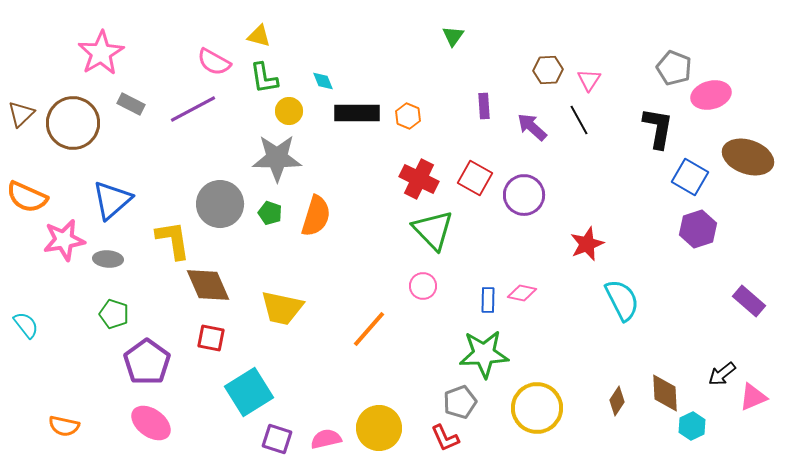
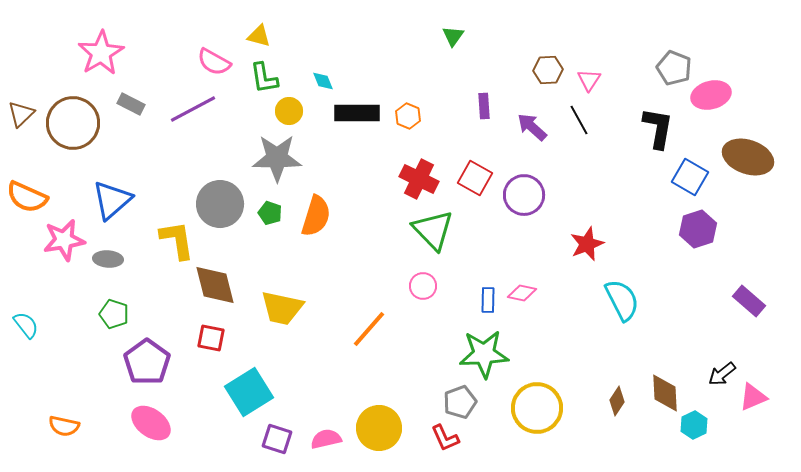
yellow L-shape at (173, 240): moved 4 px right
brown diamond at (208, 285): moved 7 px right; rotated 9 degrees clockwise
cyan hexagon at (692, 426): moved 2 px right, 1 px up
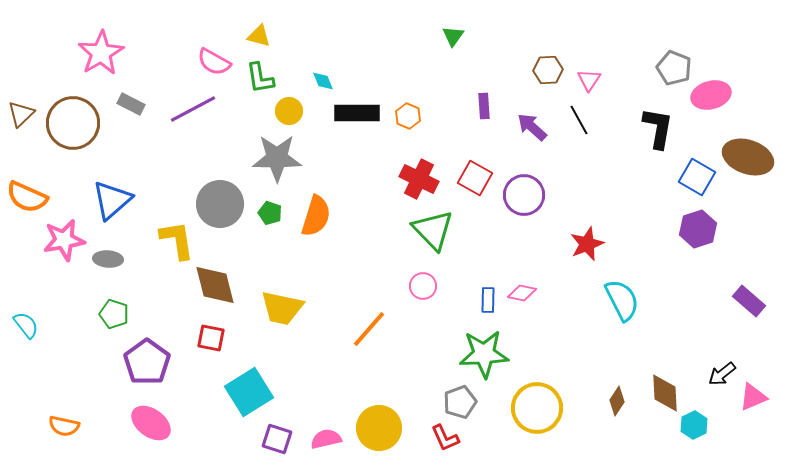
green L-shape at (264, 78): moved 4 px left
blue square at (690, 177): moved 7 px right
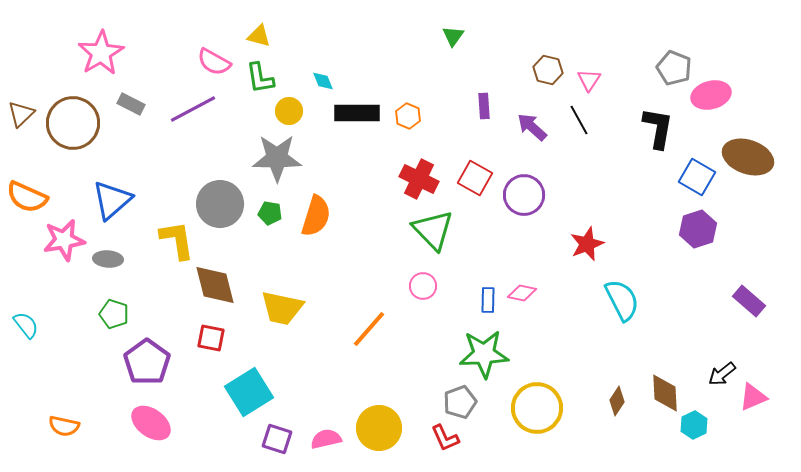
brown hexagon at (548, 70): rotated 16 degrees clockwise
green pentagon at (270, 213): rotated 10 degrees counterclockwise
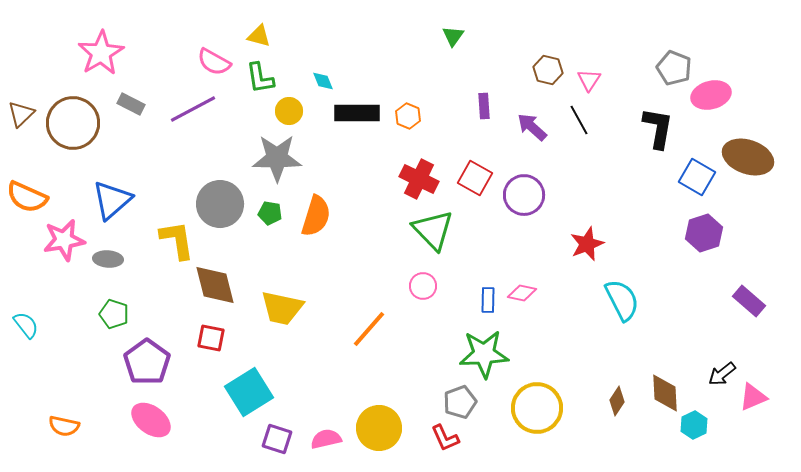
purple hexagon at (698, 229): moved 6 px right, 4 px down
pink ellipse at (151, 423): moved 3 px up
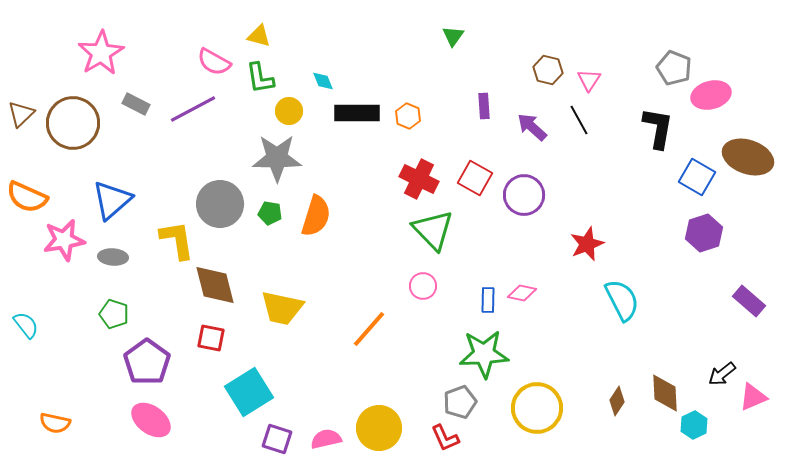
gray rectangle at (131, 104): moved 5 px right
gray ellipse at (108, 259): moved 5 px right, 2 px up
orange semicircle at (64, 426): moved 9 px left, 3 px up
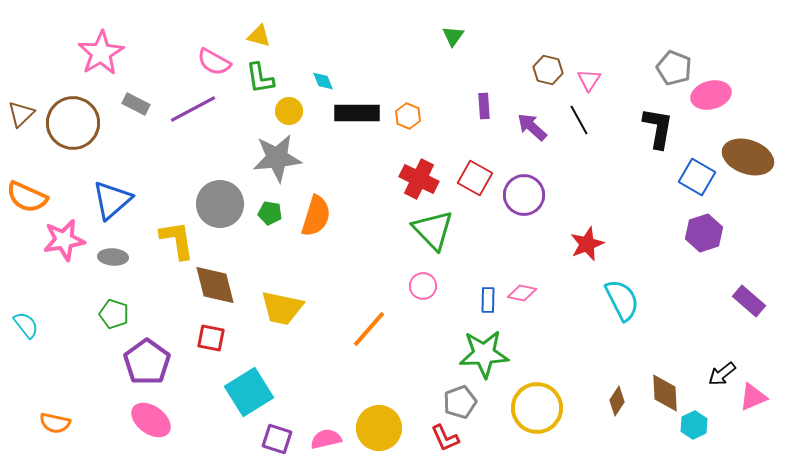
gray star at (277, 158): rotated 6 degrees counterclockwise
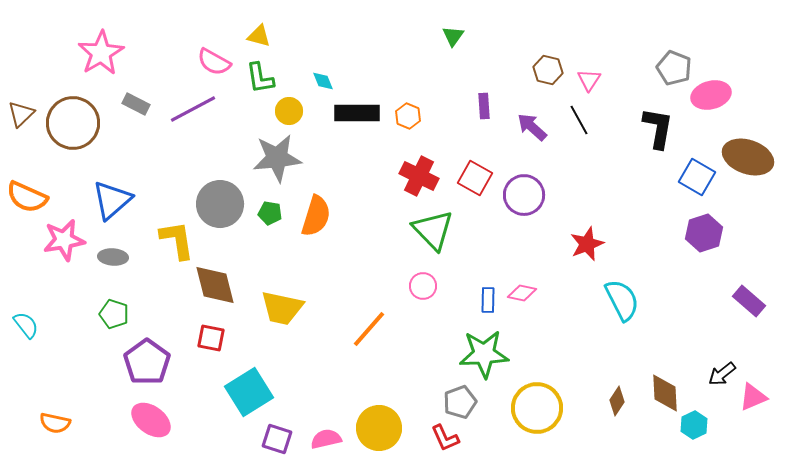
red cross at (419, 179): moved 3 px up
